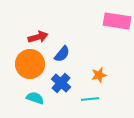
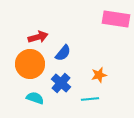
pink rectangle: moved 1 px left, 2 px up
blue semicircle: moved 1 px right, 1 px up
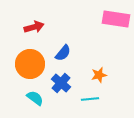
red arrow: moved 4 px left, 10 px up
cyan semicircle: rotated 18 degrees clockwise
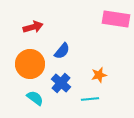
red arrow: moved 1 px left
blue semicircle: moved 1 px left, 2 px up
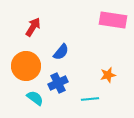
pink rectangle: moved 3 px left, 1 px down
red arrow: rotated 42 degrees counterclockwise
blue semicircle: moved 1 px left, 1 px down
orange circle: moved 4 px left, 2 px down
orange star: moved 9 px right
blue cross: moved 3 px left; rotated 24 degrees clockwise
